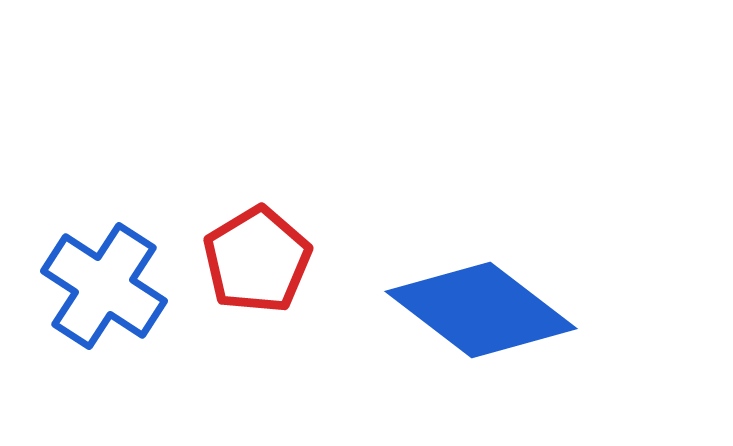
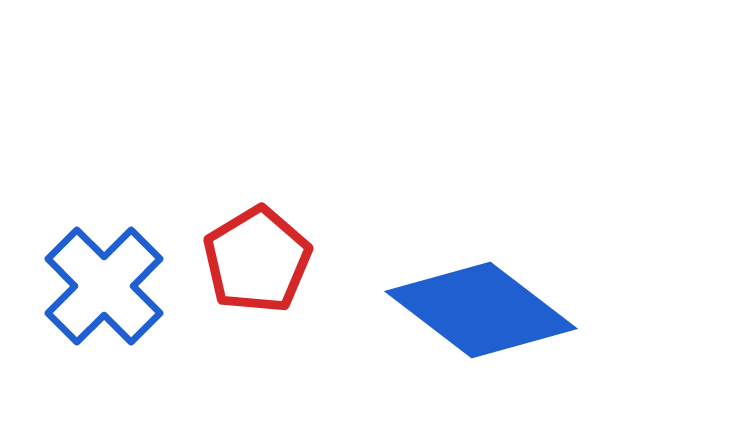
blue cross: rotated 12 degrees clockwise
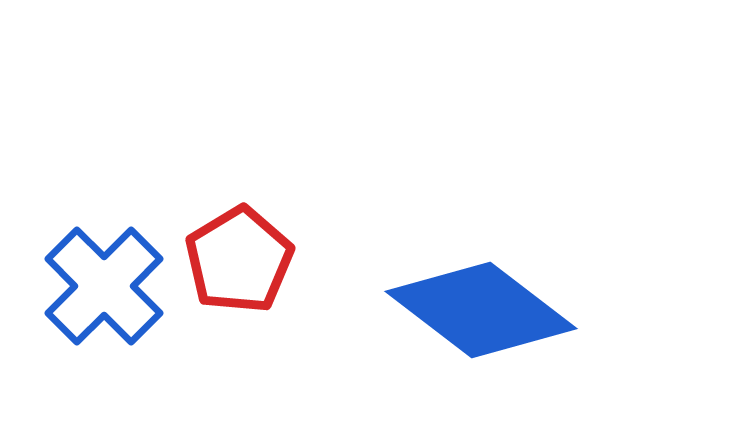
red pentagon: moved 18 px left
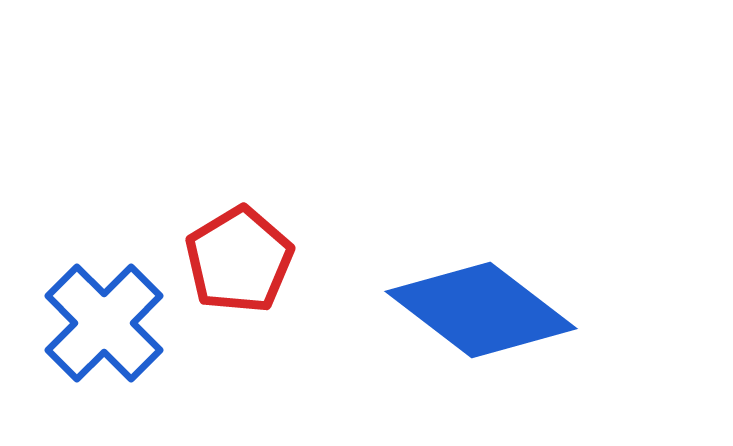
blue cross: moved 37 px down
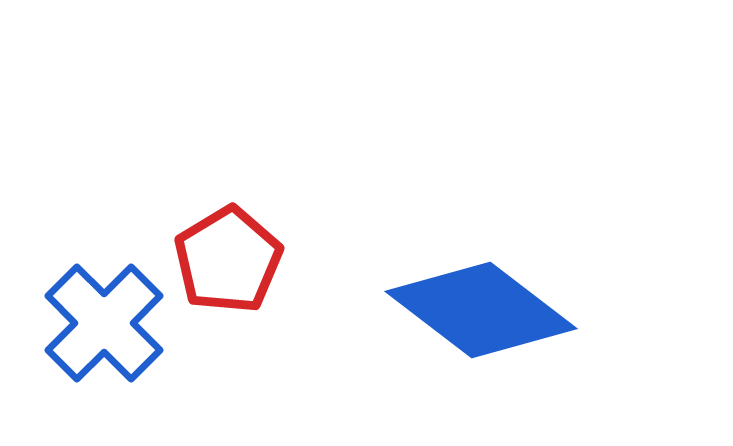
red pentagon: moved 11 px left
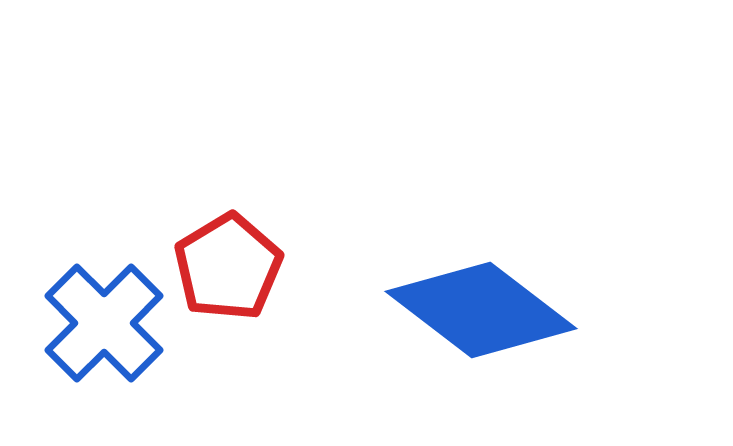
red pentagon: moved 7 px down
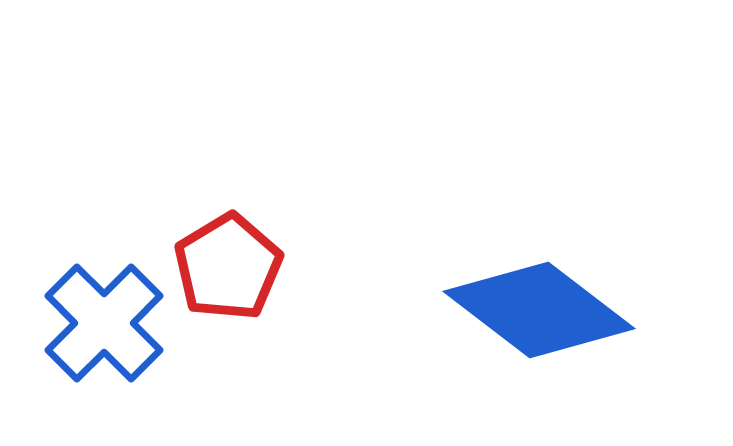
blue diamond: moved 58 px right
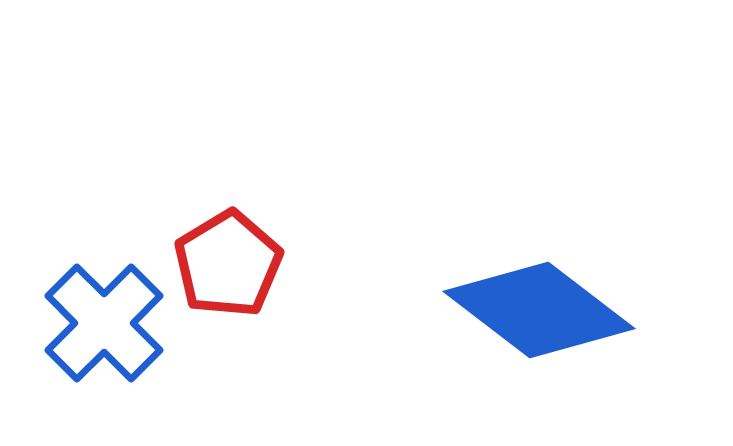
red pentagon: moved 3 px up
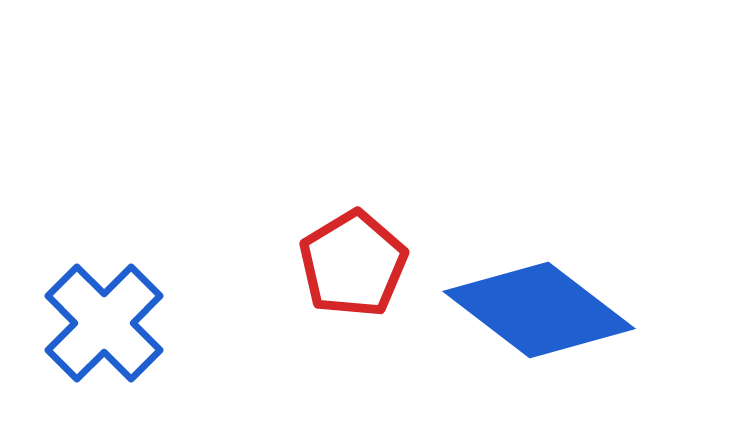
red pentagon: moved 125 px right
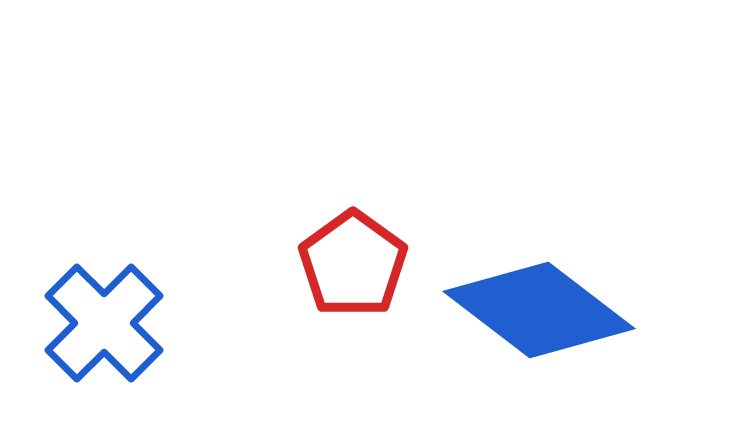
red pentagon: rotated 5 degrees counterclockwise
